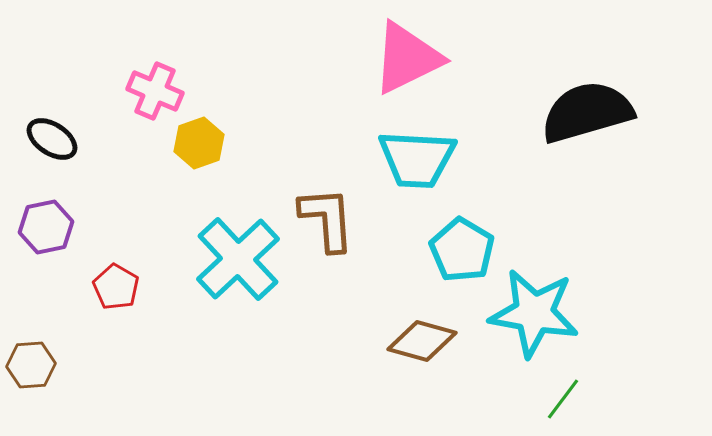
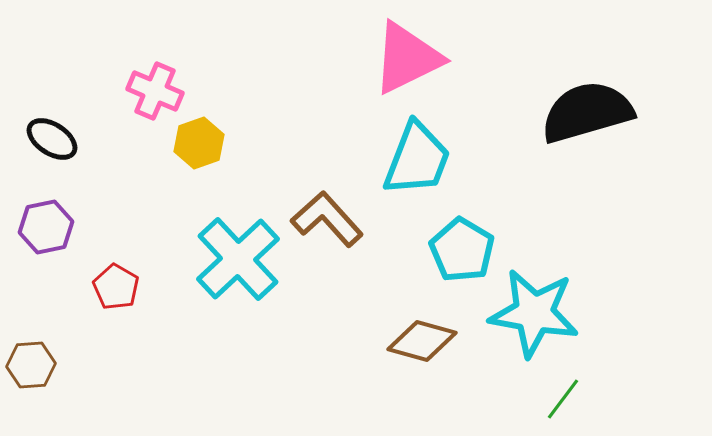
cyan trapezoid: rotated 72 degrees counterclockwise
brown L-shape: rotated 38 degrees counterclockwise
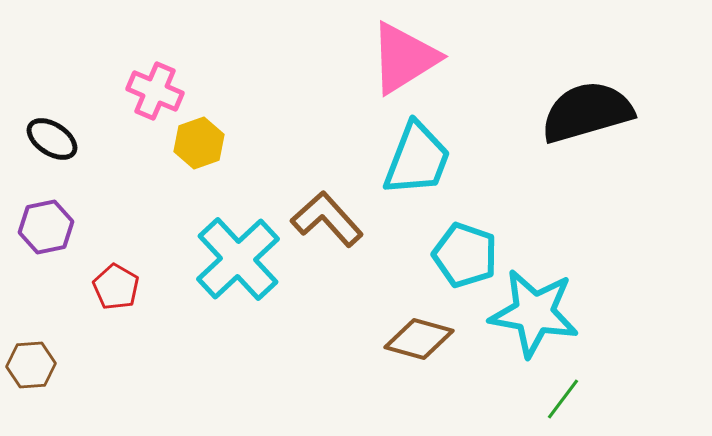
pink triangle: moved 3 px left; rotated 6 degrees counterclockwise
cyan pentagon: moved 3 px right, 5 px down; rotated 12 degrees counterclockwise
brown diamond: moved 3 px left, 2 px up
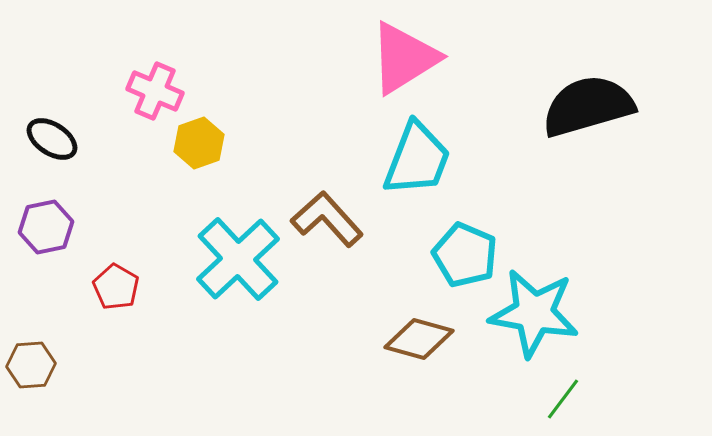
black semicircle: moved 1 px right, 6 px up
cyan pentagon: rotated 4 degrees clockwise
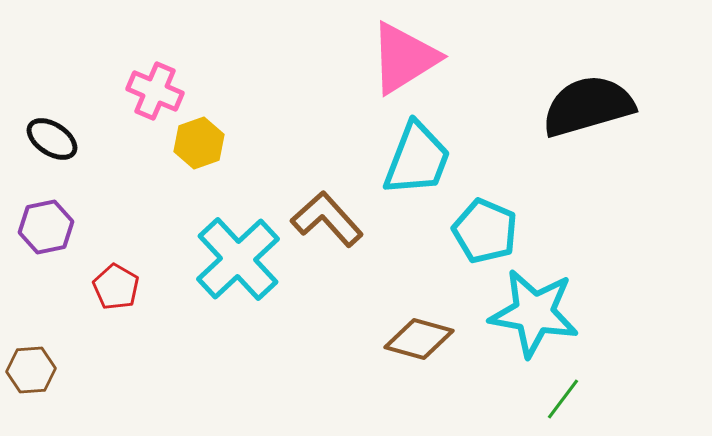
cyan pentagon: moved 20 px right, 24 px up
brown hexagon: moved 5 px down
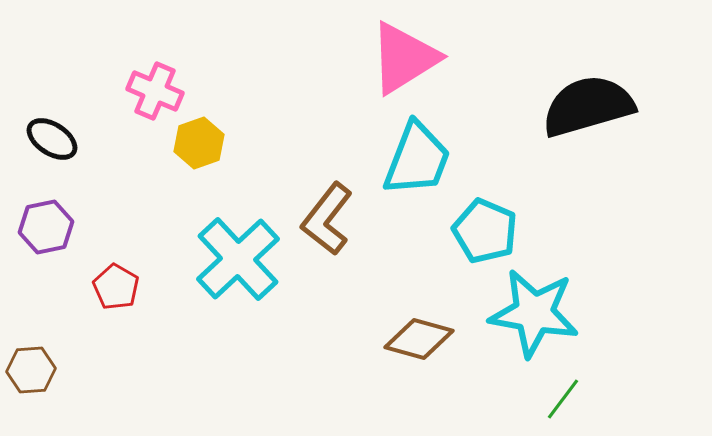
brown L-shape: rotated 100 degrees counterclockwise
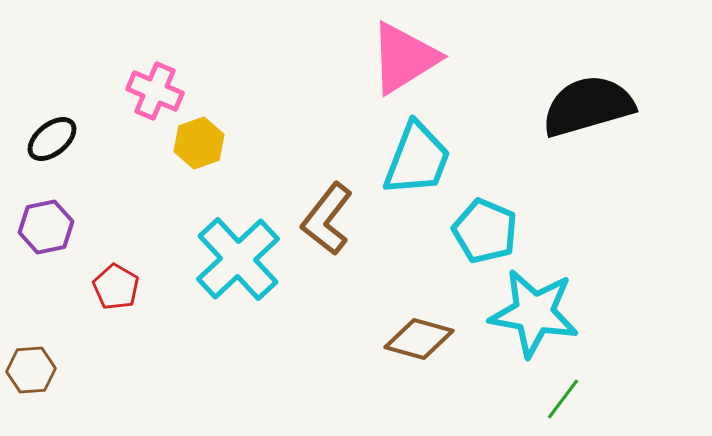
black ellipse: rotated 72 degrees counterclockwise
